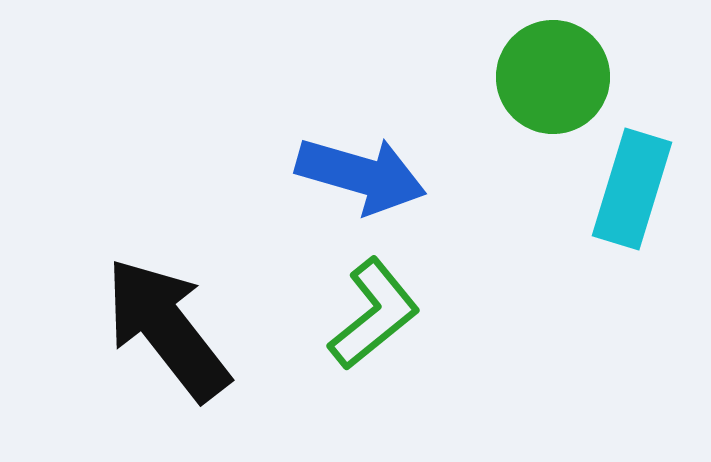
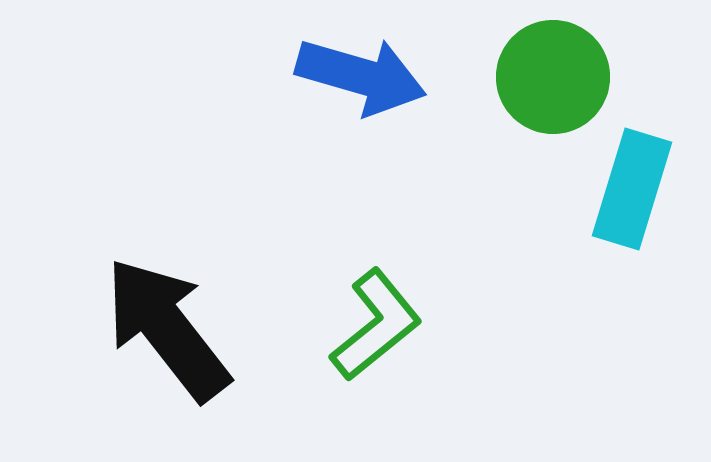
blue arrow: moved 99 px up
green L-shape: moved 2 px right, 11 px down
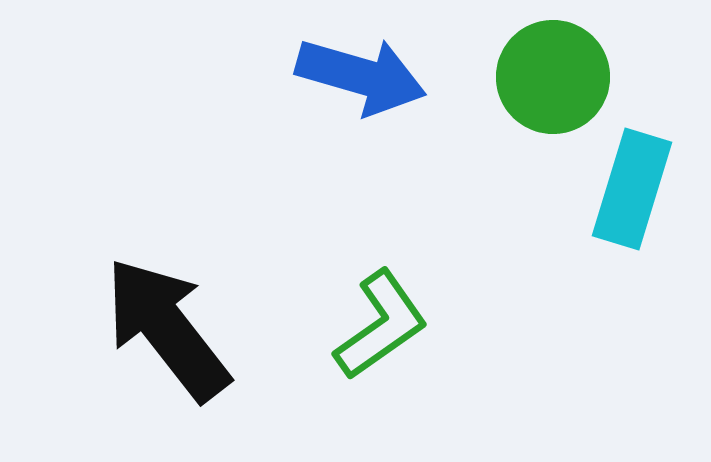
green L-shape: moved 5 px right; rotated 4 degrees clockwise
